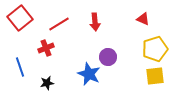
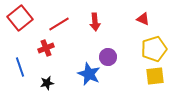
yellow pentagon: moved 1 px left
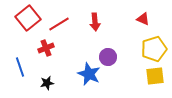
red square: moved 8 px right
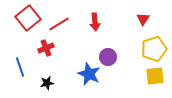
red triangle: rotated 40 degrees clockwise
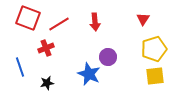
red square: rotated 30 degrees counterclockwise
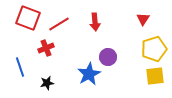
blue star: rotated 20 degrees clockwise
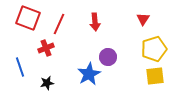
red line: rotated 35 degrees counterclockwise
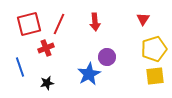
red square: moved 1 px right, 6 px down; rotated 35 degrees counterclockwise
purple circle: moved 1 px left
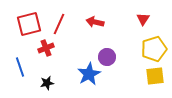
red arrow: rotated 108 degrees clockwise
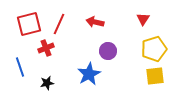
purple circle: moved 1 px right, 6 px up
